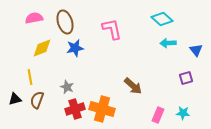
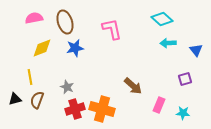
purple square: moved 1 px left, 1 px down
pink rectangle: moved 1 px right, 10 px up
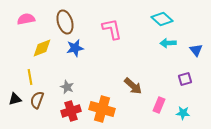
pink semicircle: moved 8 px left, 1 px down
red cross: moved 4 px left, 2 px down
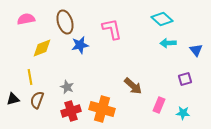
blue star: moved 5 px right, 3 px up
black triangle: moved 2 px left
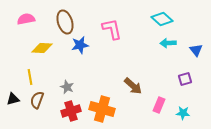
yellow diamond: rotated 25 degrees clockwise
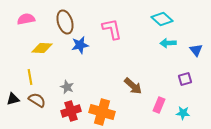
brown semicircle: rotated 102 degrees clockwise
orange cross: moved 3 px down
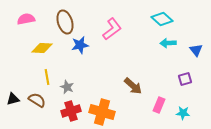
pink L-shape: rotated 65 degrees clockwise
yellow line: moved 17 px right
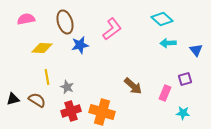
pink rectangle: moved 6 px right, 12 px up
